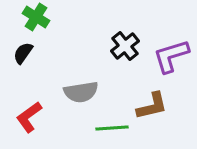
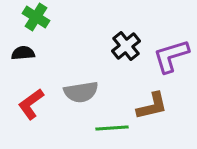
black cross: moved 1 px right
black semicircle: rotated 50 degrees clockwise
red L-shape: moved 2 px right, 13 px up
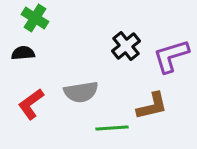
green cross: moved 1 px left, 1 px down
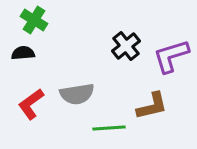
green cross: moved 1 px left, 2 px down
gray semicircle: moved 4 px left, 2 px down
green line: moved 3 px left
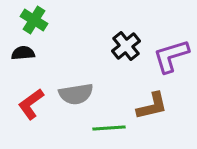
gray semicircle: moved 1 px left
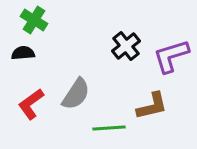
gray semicircle: rotated 48 degrees counterclockwise
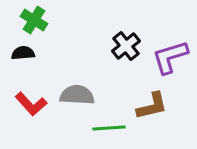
purple L-shape: moved 1 px left, 1 px down
gray semicircle: moved 1 px right, 1 px down; rotated 120 degrees counterclockwise
red L-shape: rotated 96 degrees counterclockwise
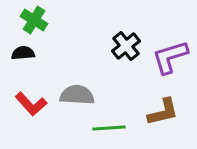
brown L-shape: moved 11 px right, 6 px down
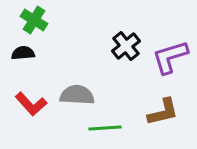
green line: moved 4 px left
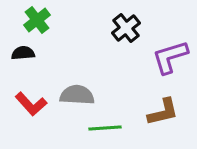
green cross: moved 3 px right; rotated 20 degrees clockwise
black cross: moved 18 px up
